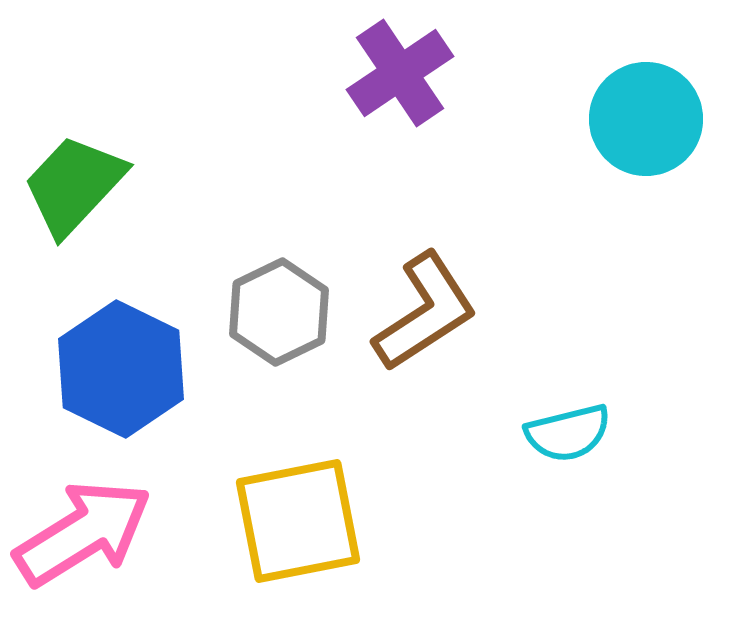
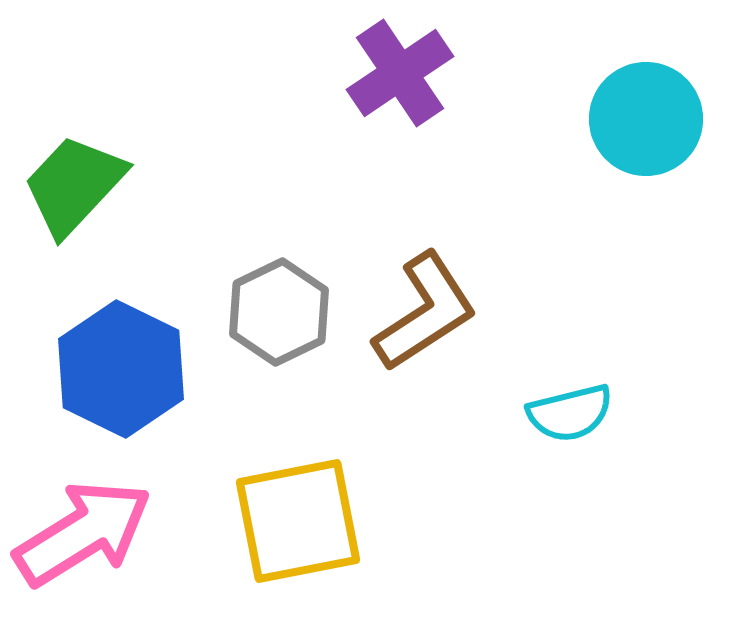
cyan semicircle: moved 2 px right, 20 px up
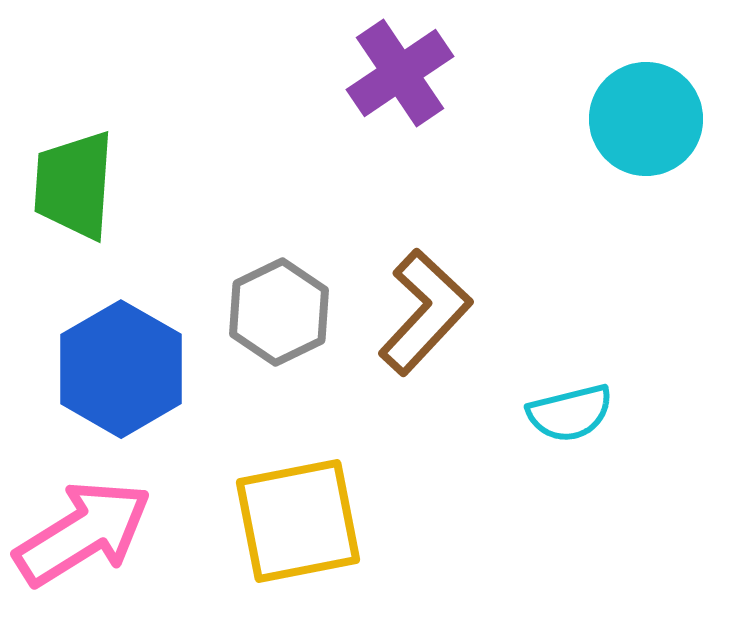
green trapezoid: rotated 39 degrees counterclockwise
brown L-shape: rotated 14 degrees counterclockwise
blue hexagon: rotated 4 degrees clockwise
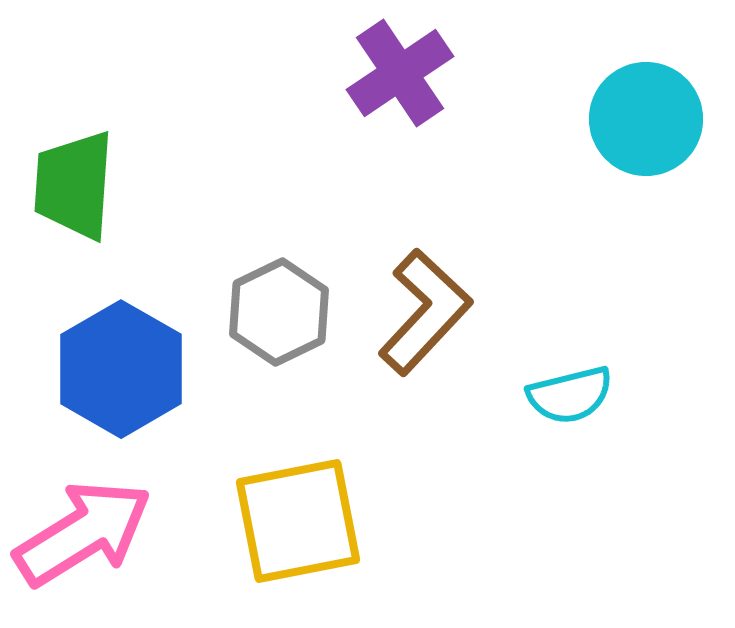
cyan semicircle: moved 18 px up
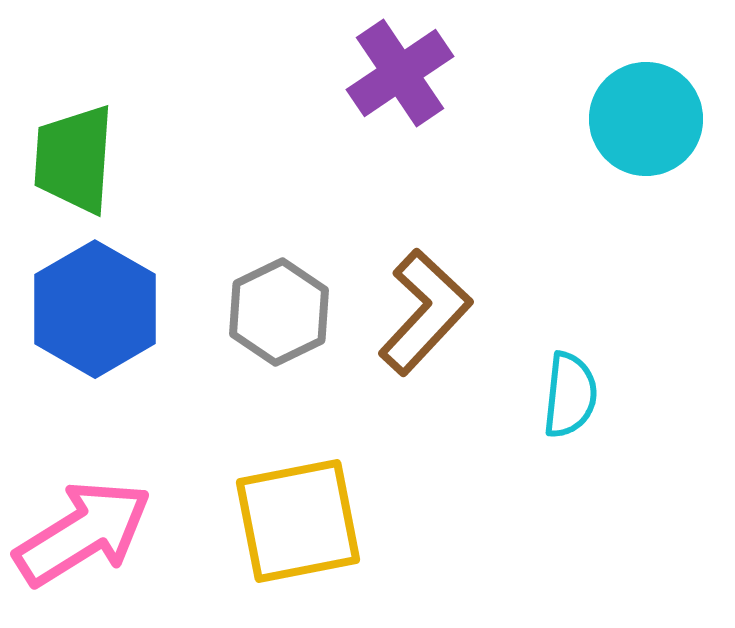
green trapezoid: moved 26 px up
blue hexagon: moved 26 px left, 60 px up
cyan semicircle: rotated 70 degrees counterclockwise
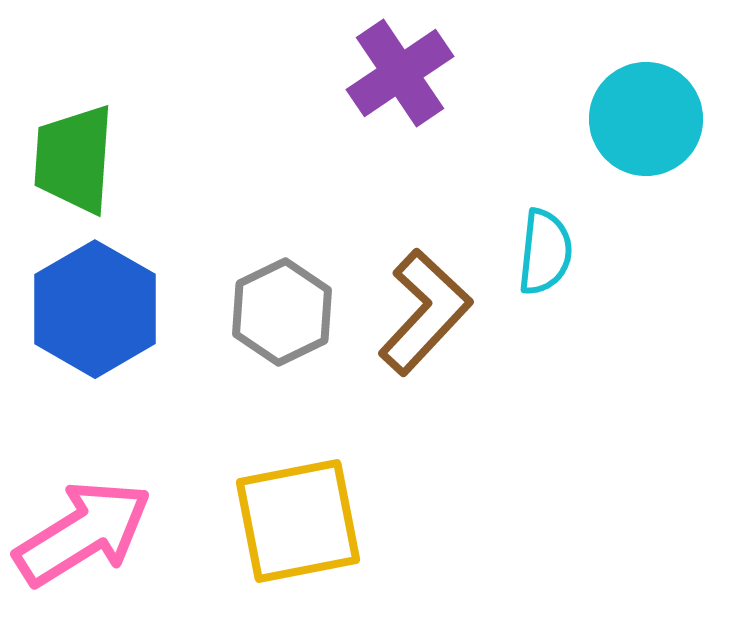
gray hexagon: moved 3 px right
cyan semicircle: moved 25 px left, 143 px up
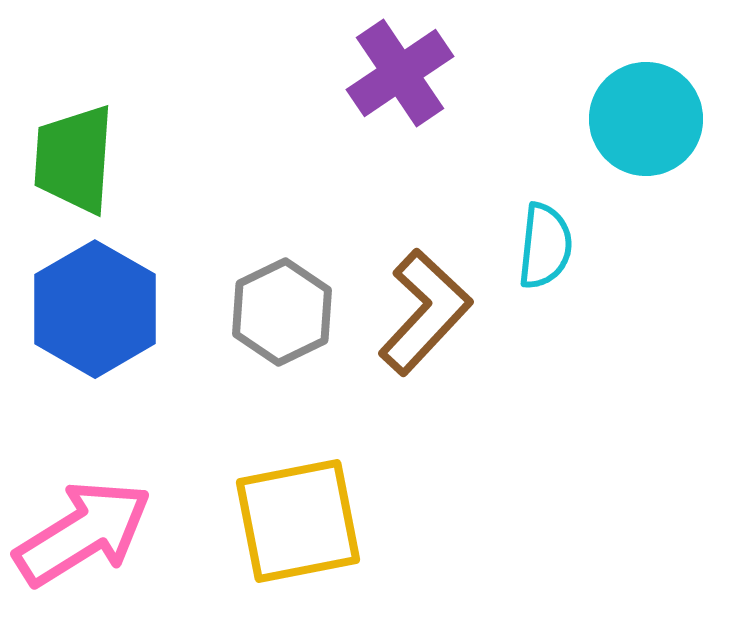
cyan semicircle: moved 6 px up
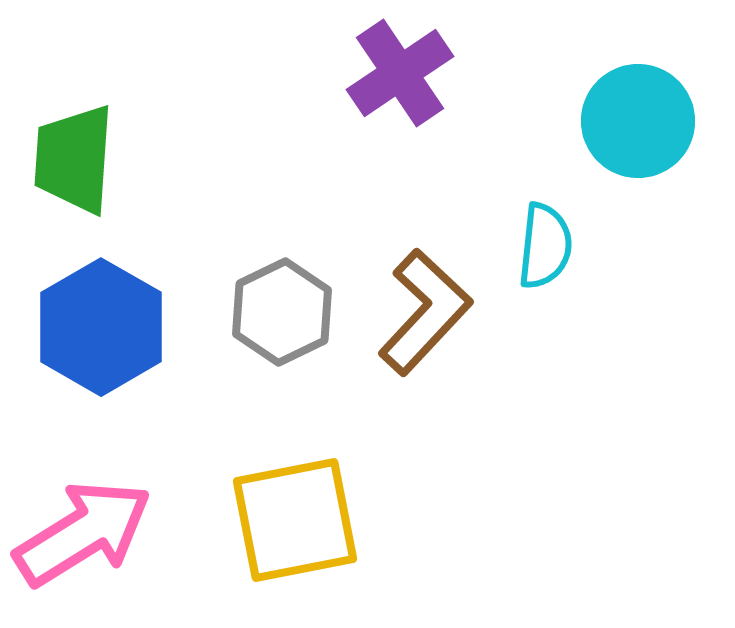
cyan circle: moved 8 px left, 2 px down
blue hexagon: moved 6 px right, 18 px down
yellow square: moved 3 px left, 1 px up
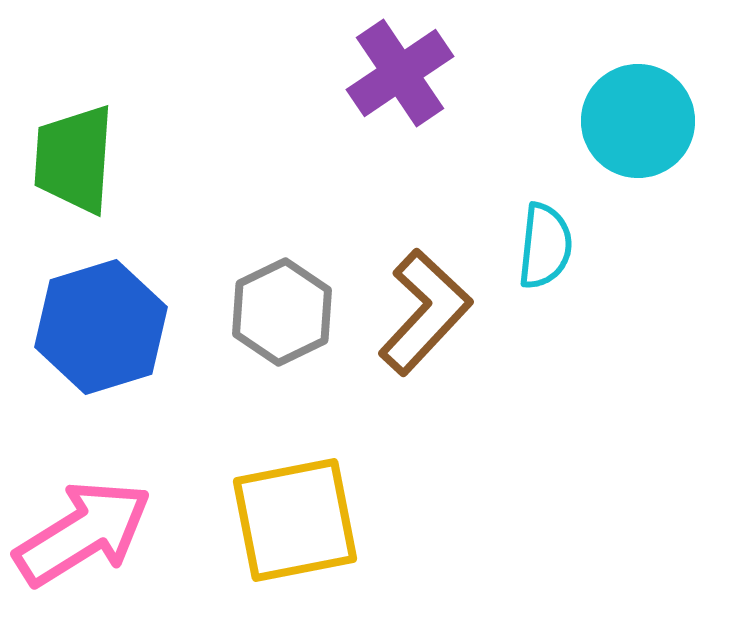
blue hexagon: rotated 13 degrees clockwise
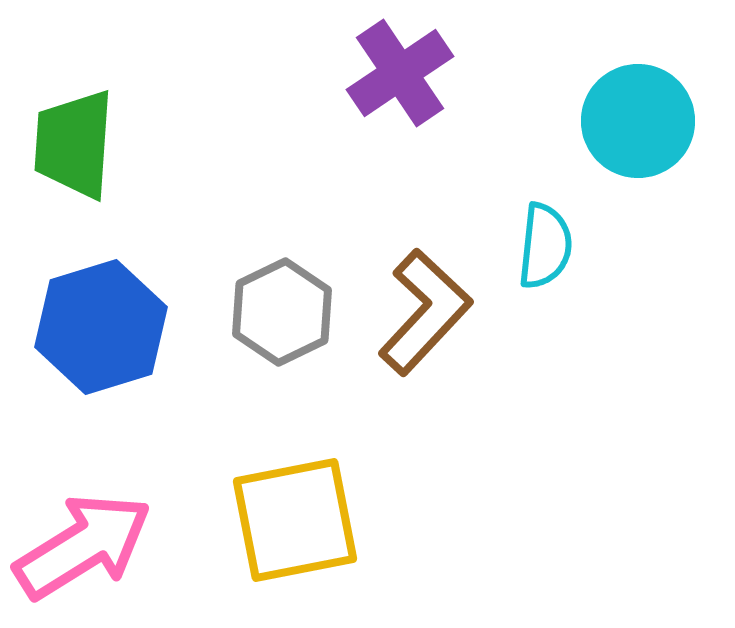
green trapezoid: moved 15 px up
pink arrow: moved 13 px down
